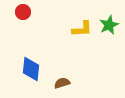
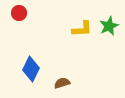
red circle: moved 4 px left, 1 px down
green star: moved 1 px down
blue diamond: rotated 20 degrees clockwise
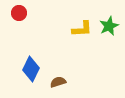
brown semicircle: moved 4 px left, 1 px up
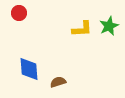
blue diamond: moved 2 px left; rotated 30 degrees counterclockwise
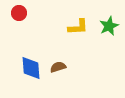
yellow L-shape: moved 4 px left, 2 px up
blue diamond: moved 2 px right, 1 px up
brown semicircle: moved 15 px up
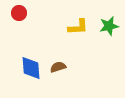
green star: rotated 12 degrees clockwise
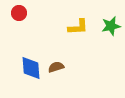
green star: moved 2 px right
brown semicircle: moved 2 px left
